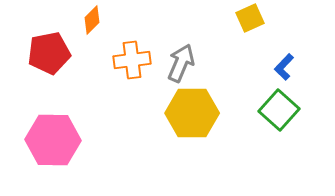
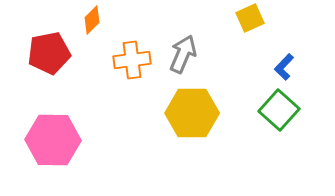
gray arrow: moved 2 px right, 9 px up
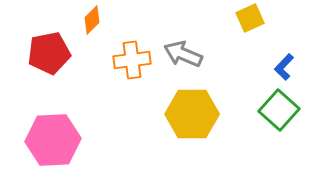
gray arrow: rotated 90 degrees counterclockwise
yellow hexagon: moved 1 px down
pink hexagon: rotated 4 degrees counterclockwise
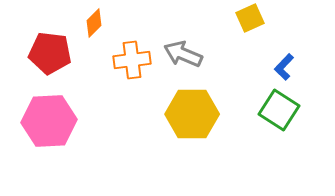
orange diamond: moved 2 px right, 3 px down
red pentagon: moved 1 px right; rotated 18 degrees clockwise
green square: rotated 9 degrees counterclockwise
pink hexagon: moved 4 px left, 19 px up
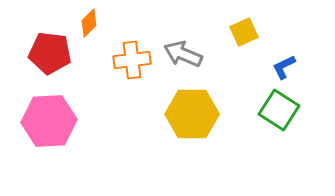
yellow square: moved 6 px left, 14 px down
orange diamond: moved 5 px left
blue L-shape: rotated 20 degrees clockwise
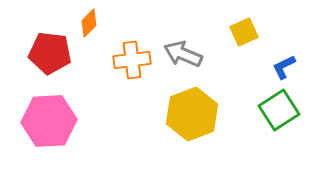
green square: rotated 24 degrees clockwise
yellow hexagon: rotated 21 degrees counterclockwise
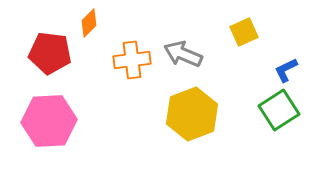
blue L-shape: moved 2 px right, 3 px down
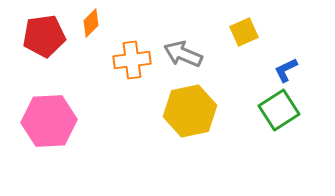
orange diamond: moved 2 px right
red pentagon: moved 6 px left, 17 px up; rotated 15 degrees counterclockwise
yellow hexagon: moved 2 px left, 3 px up; rotated 9 degrees clockwise
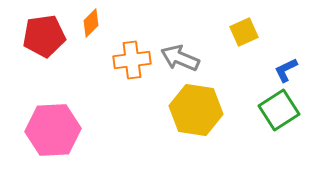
gray arrow: moved 3 px left, 4 px down
yellow hexagon: moved 6 px right, 1 px up; rotated 21 degrees clockwise
pink hexagon: moved 4 px right, 9 px down
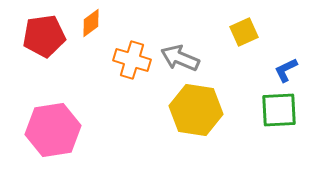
orange diamond: rotated 8 degrees clockwise
orange cross: rotated 24 degrees clockwise
green square: rotated 30 degrees clockwise
pink hexagon: rotated 6 degrees counterclockwise
